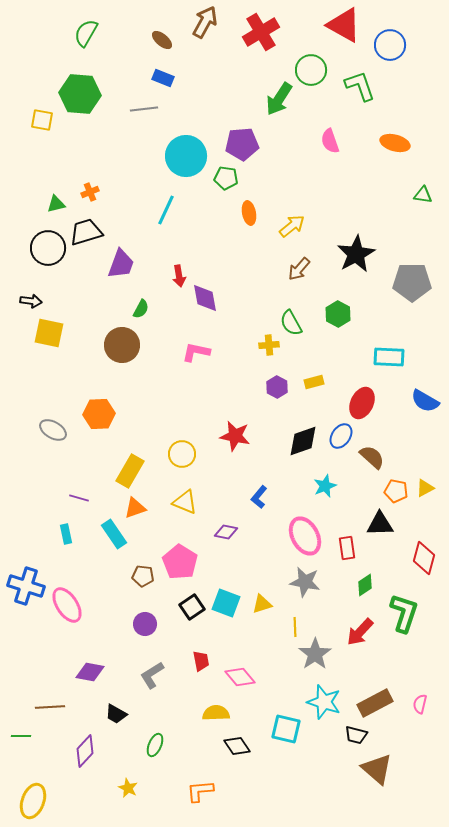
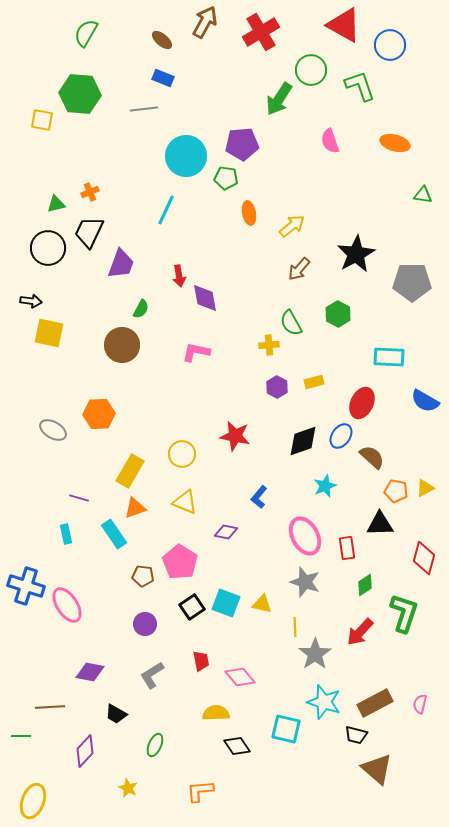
black trapezoid at (86, 232): moved 3 px right; rotated 48 degrees counterclockwise
gray star at (305, 582): rotated 8 degrees clockwise
yellow triangle at (262, 604): rotated 30 degrees clockwise
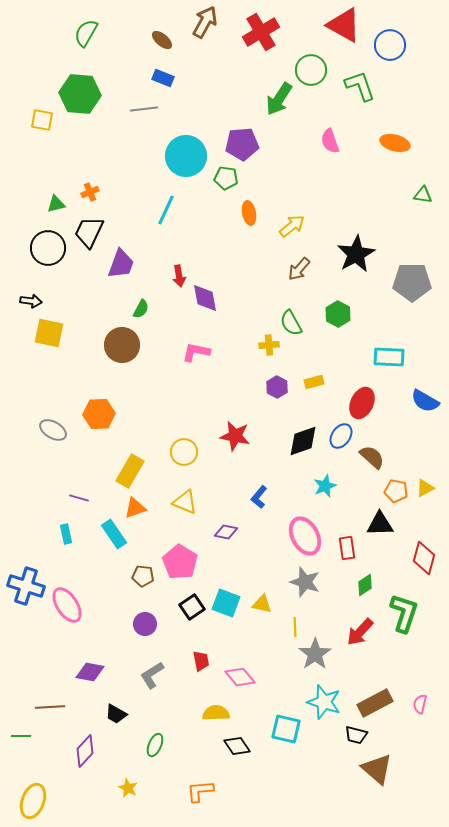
yellow circle at (182, 454): moved 2 px right, 2 px up
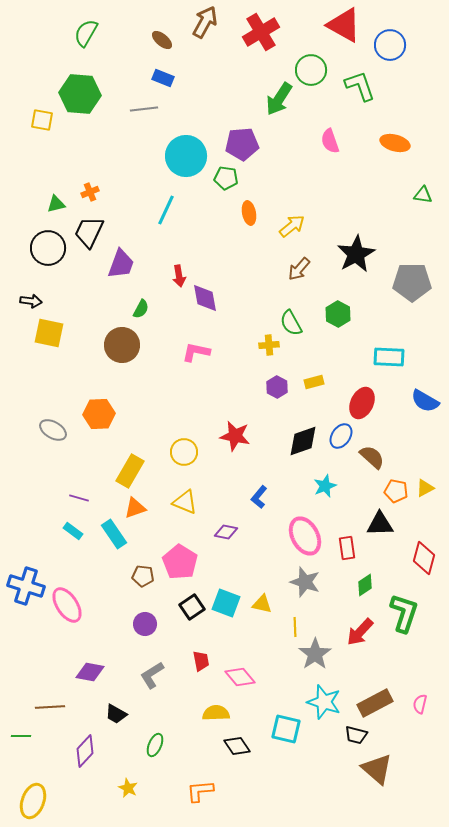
cyan rectangle at (66, 534): moved 7 px right, 3 px up; rotated 42 degrees counterclockwise
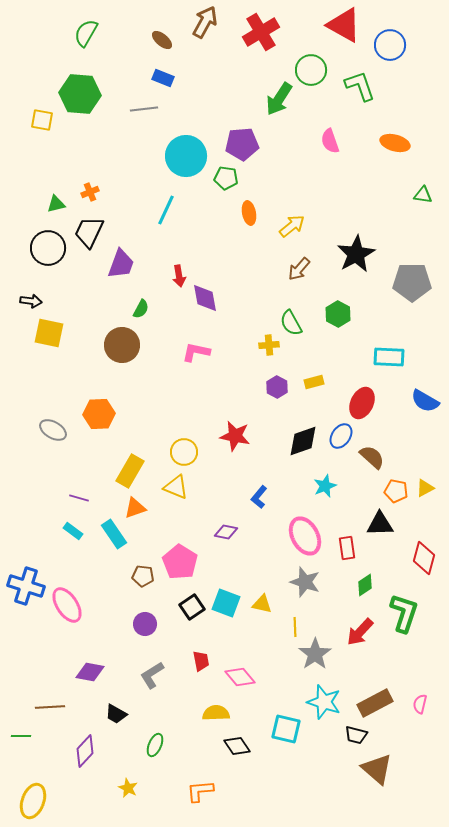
yellow triangle at (185, 502): moved 9 px left, 15 px up
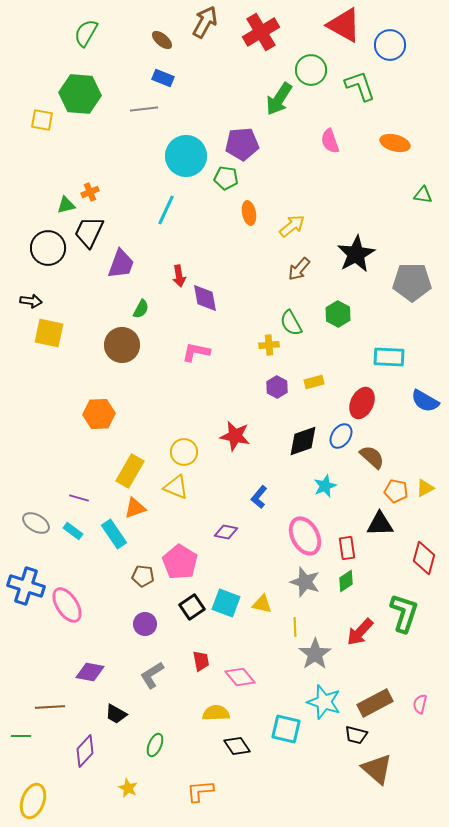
green triangle at (56, 204): moved 10 px right, 1 px down
gray ellipse at (53, 430): moved 17 px left, 93 px down
green diamond at (365, 585): moved 19 px left, 4 px up
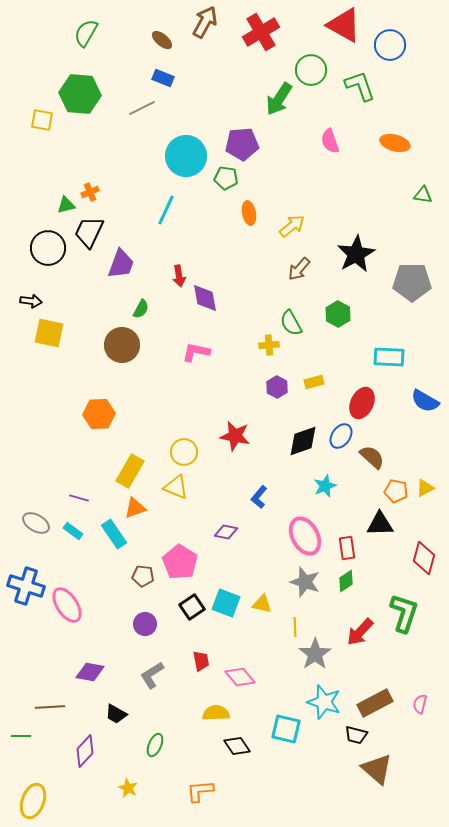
gray line at (144, 109): moved 2 px left, 1 px up; rotated 20 degrees counterclockwise
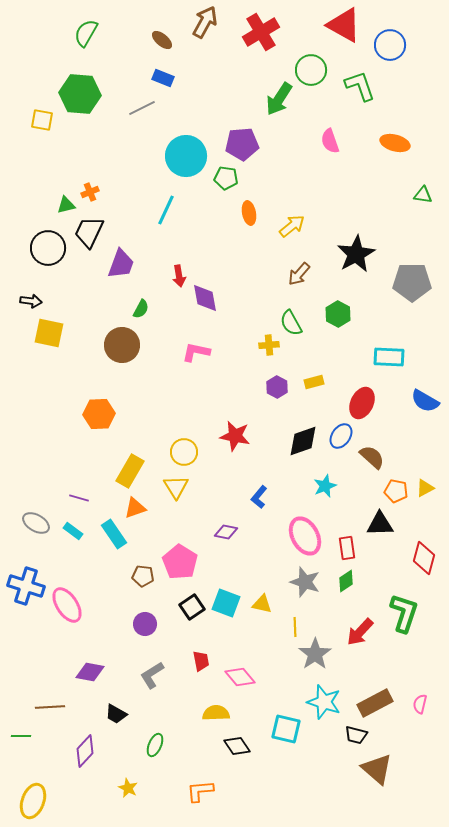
brown arrow at (299, 269): moved 5 px down
yellow triangle at (176, 487): rotated 36 degrees clockwise
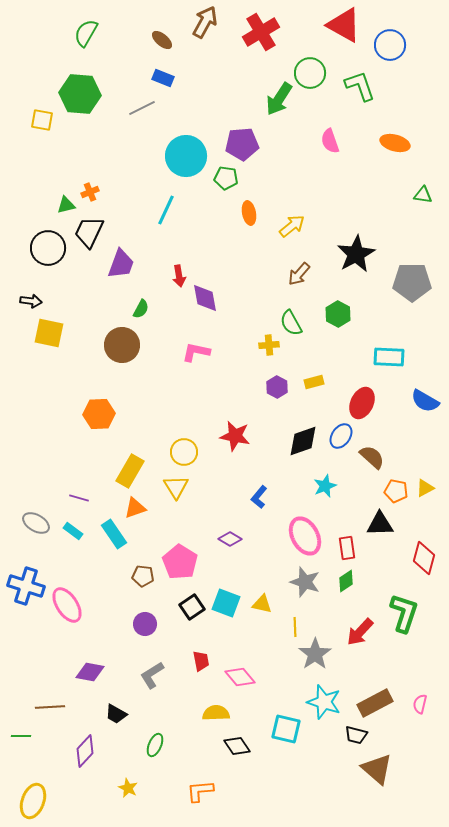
green circle at (311, 70): moved 1 px left, 3 px down
purple diamond at (226, 532): moved 4 px right, 7 px down; rotated 20 degrees clockwise
